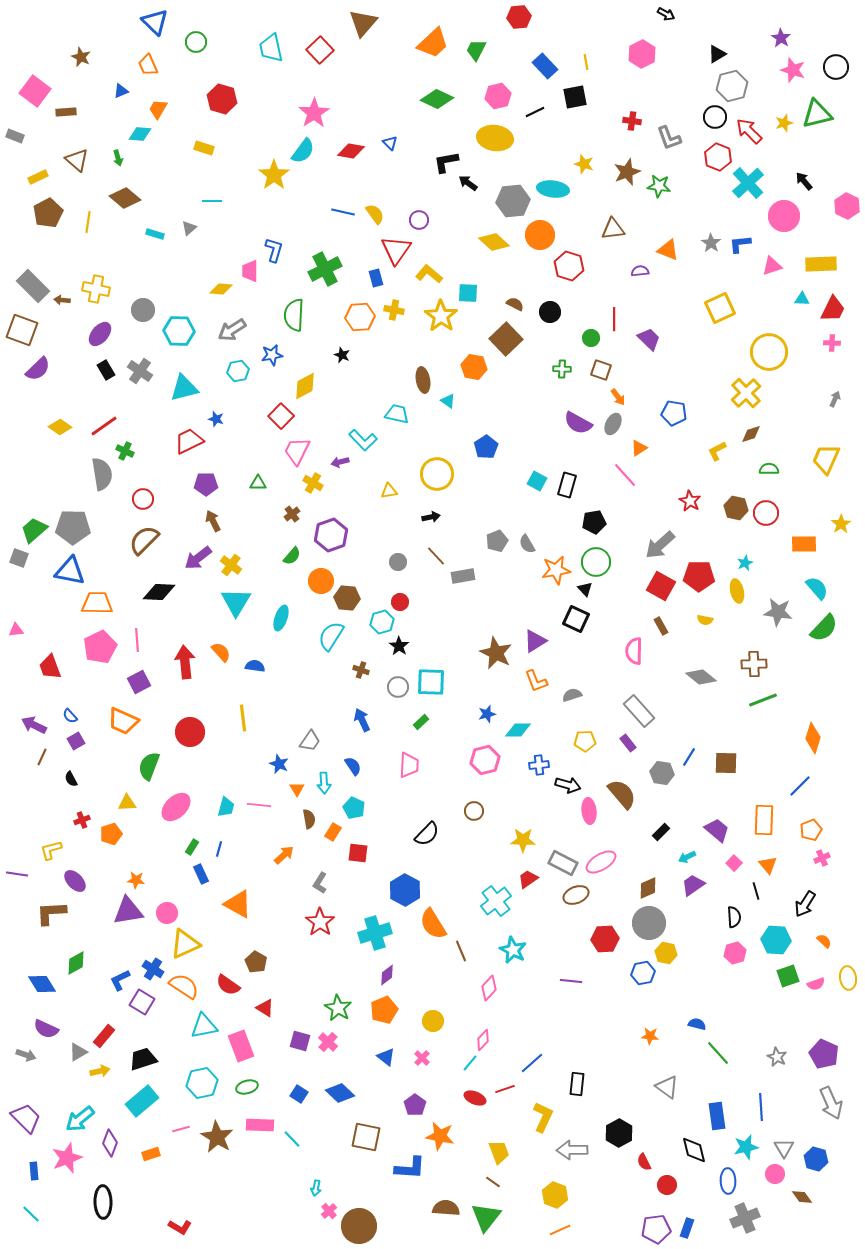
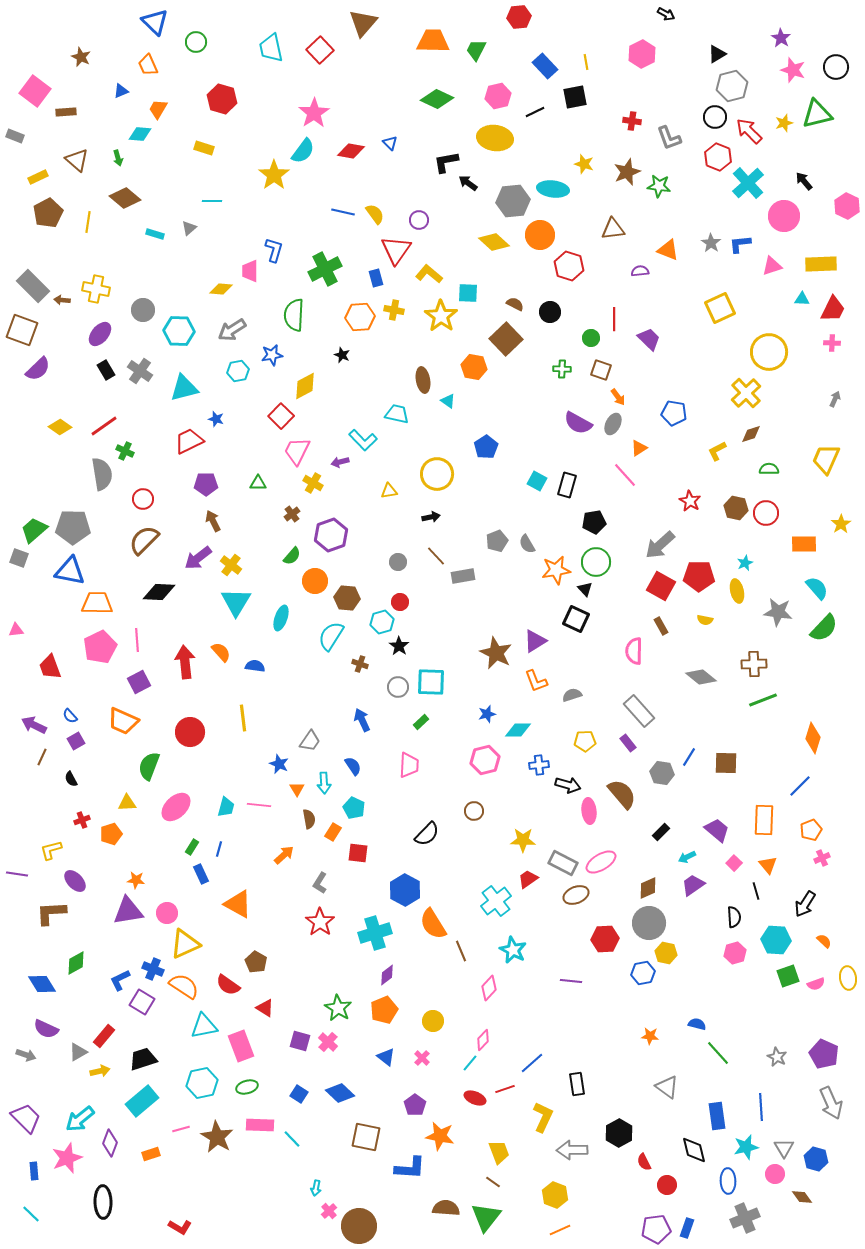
orange trapezoid at (433, 43): moved 2 px up; rotated 136 degrees counterclockwise
orange circle at (321, 581): moved 6 px left
brown cross at (361, 670): moved 1 px left, 6 px up
blue cross at (153, 969): rotated 10 degrees counterclockwise
black rectangle at (577, 1084): rotated 15 degrees counterclockwise
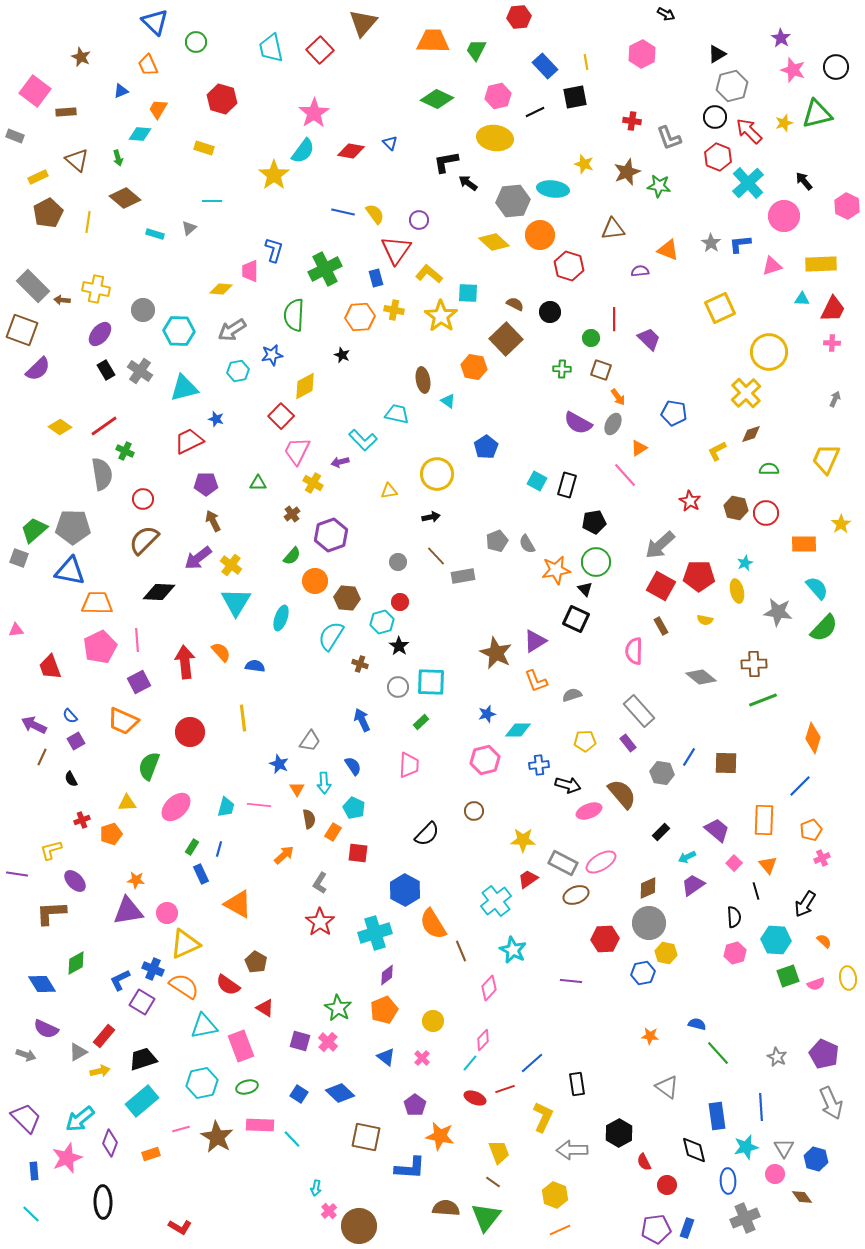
pink ellipse at (589, 811): rotated 75 degrees clockwise
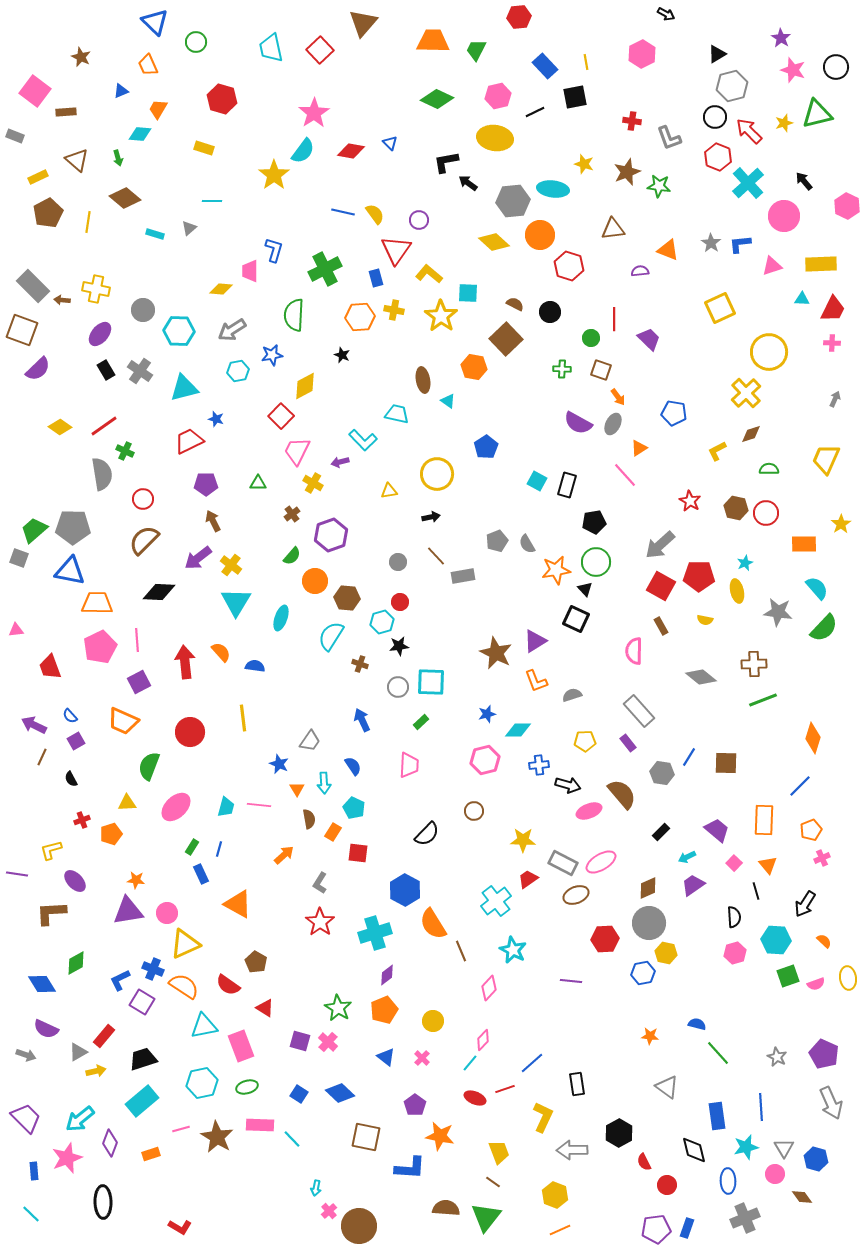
black star at (399, 646): rotated 30 degrees clockwise
yellow arrow at (100, 1071): moved 4 px left
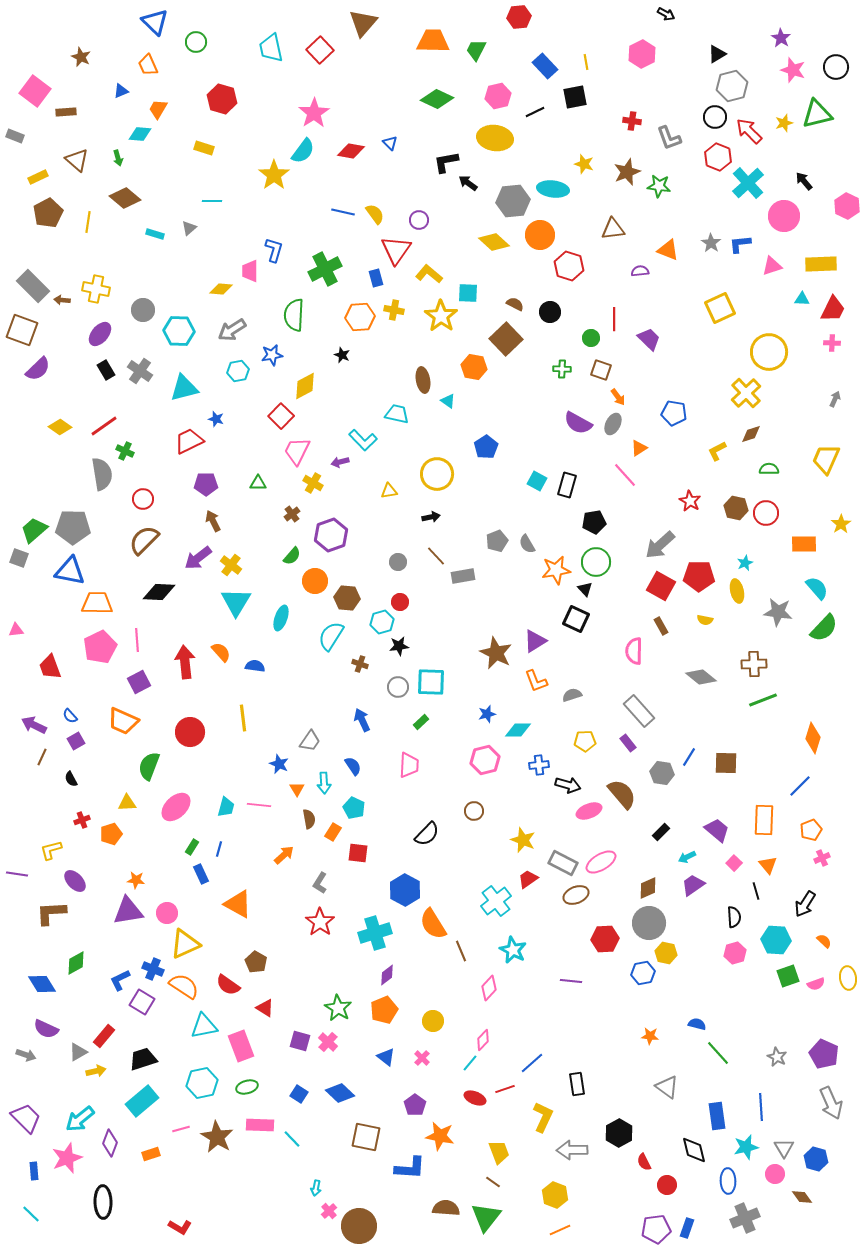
yellow star at (523, 840): rotated 20 degrees clockwise
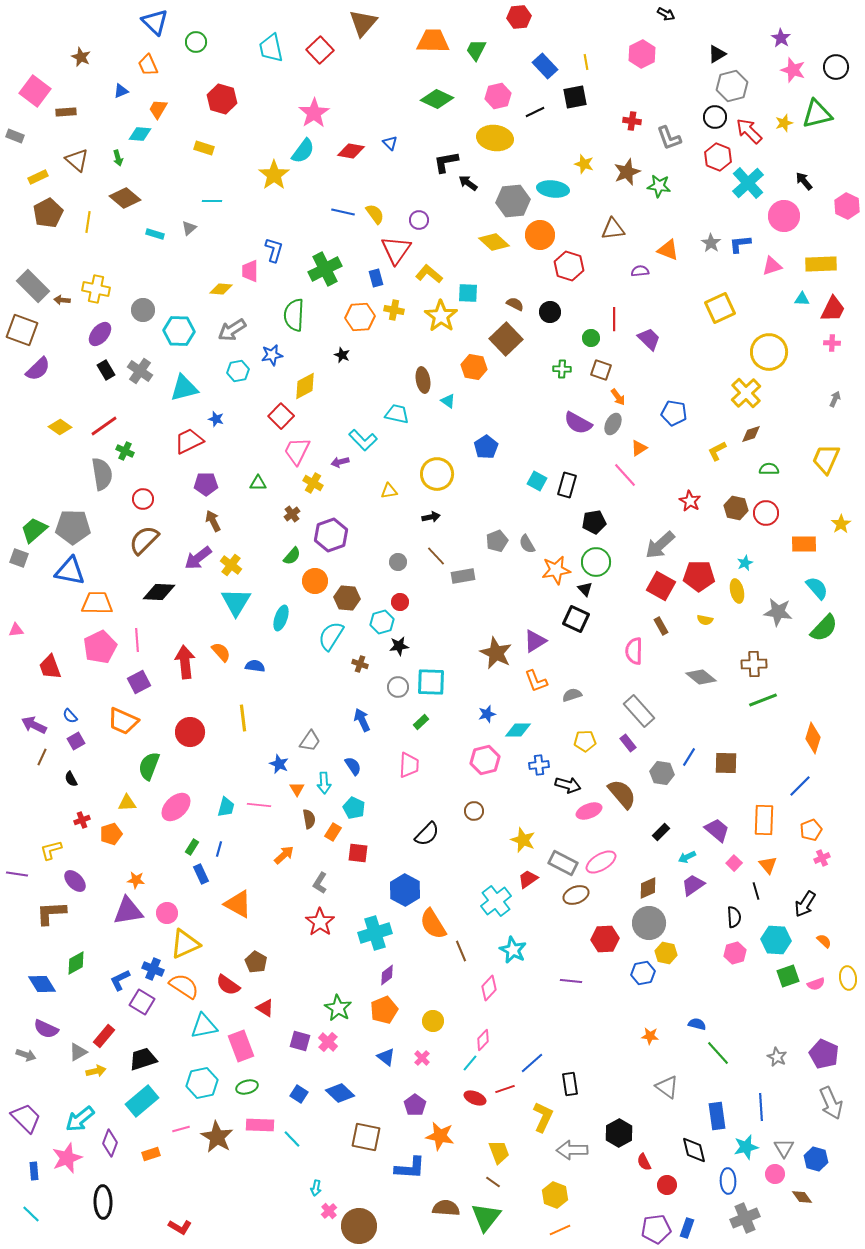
black rectangle at (577, 1084): moved 7 px left
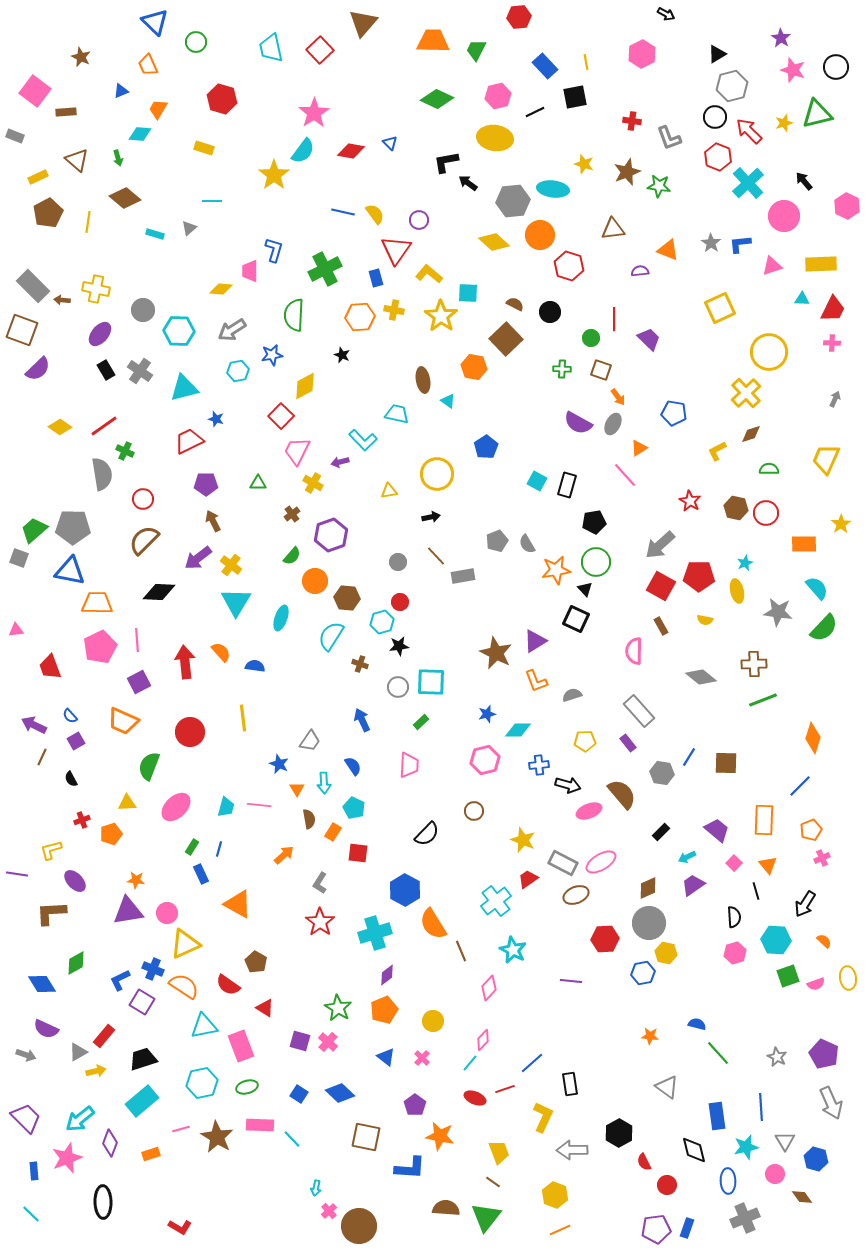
gray triangle at (784, 1148): moved 1 px right, 7 px up
